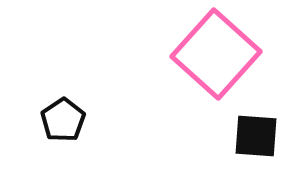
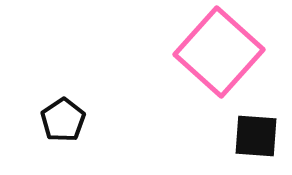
pink square: moved 3 px right, 2 px up
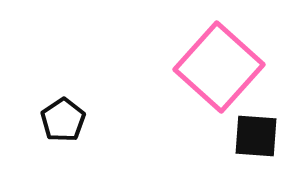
pink square: moved 15 px down
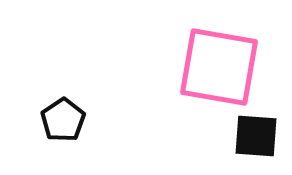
pink square: rotated 32 degrees counterclockwise
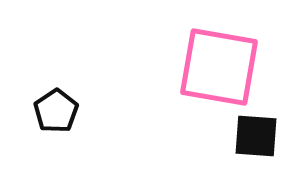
black pentagon: moved 7 px left, 9 px up
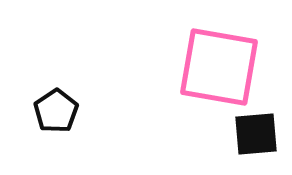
black square: moved 2 px up; rotated 9 degrees counterclockwise
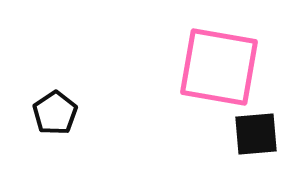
black pentagon: moved 1 px left, 2 px down
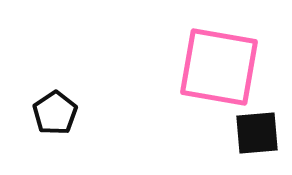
black square: moved 1 px right, 1 px up
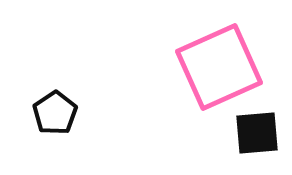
pink square: rotated 34 degrees counterclockwise
